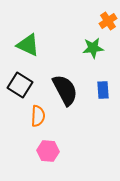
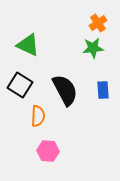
orange cross: moved 10 px left, 2 px down
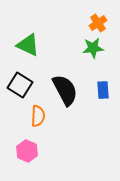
pink hexagon: moved 21 px left; rotated 20 degrees clockwise
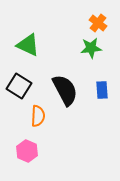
orange cross: rotated 18 degrees counterclockwise
green star: moved 2 px left
black square: moved 1 px left, 1 px down
blue rectangle: moved 1 px left
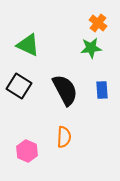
orange semicircle: moved 26 px right, 21 px down
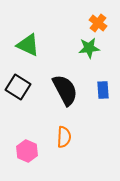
green star: moved 2 px left
black square: moved 1 px left, 1 px down
blue rectangle: moved 1 px right
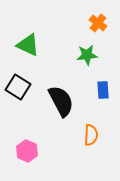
green star: moved 2 px left, 7 px down
black semicircle: moved 4 px left, 11 px down
orange semicircle: moved 27 px right, 2 px up
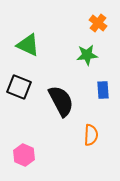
black square: moved 1 px right; rotated 10 degrees counterclockwise
pink hexagon: moved 3 px left, 4 px down
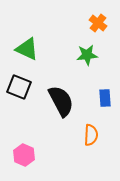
green triangle: moved 1 px left, 4 px down
blue rectangle: moved 2 px right, 8 px down
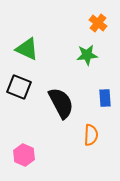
black semicircle: moved 2 px down
